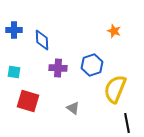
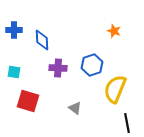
gray triangle: moved 2 px right
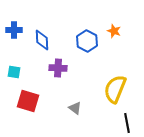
blue hexagon: moved 5 px left, 24 px up; rotated 15 degrees counterclockwise
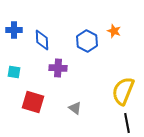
yellow semicircle: moved 8 px right, 2 px down
red square: moved 5 px right, 1 px down
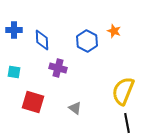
purple cross: rotated 12 degrees clockwise
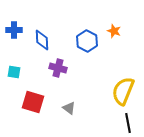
gray triangle: moved 6 px left
black line: moved 1 px right
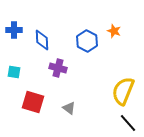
black line: rotated 30 degrees counterclockwise
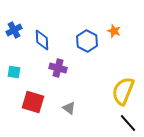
blue cross: rotated 28 degrees counterclockwise
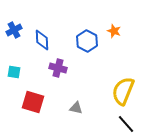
gray triangle: moved 7 px right; rotated 24 degrees counterclockwise
black line: moved 2 px left, 1 px down
